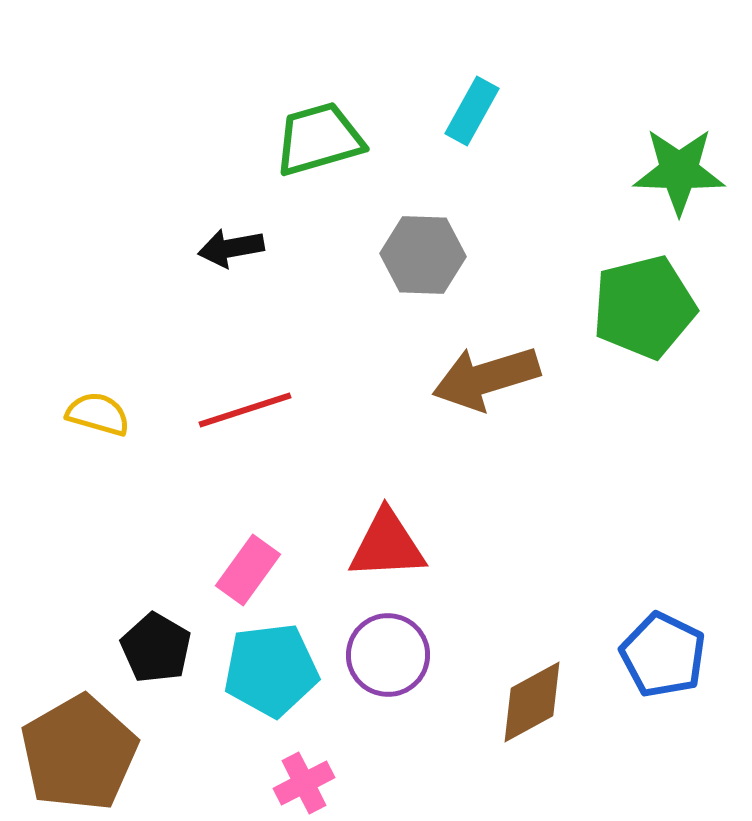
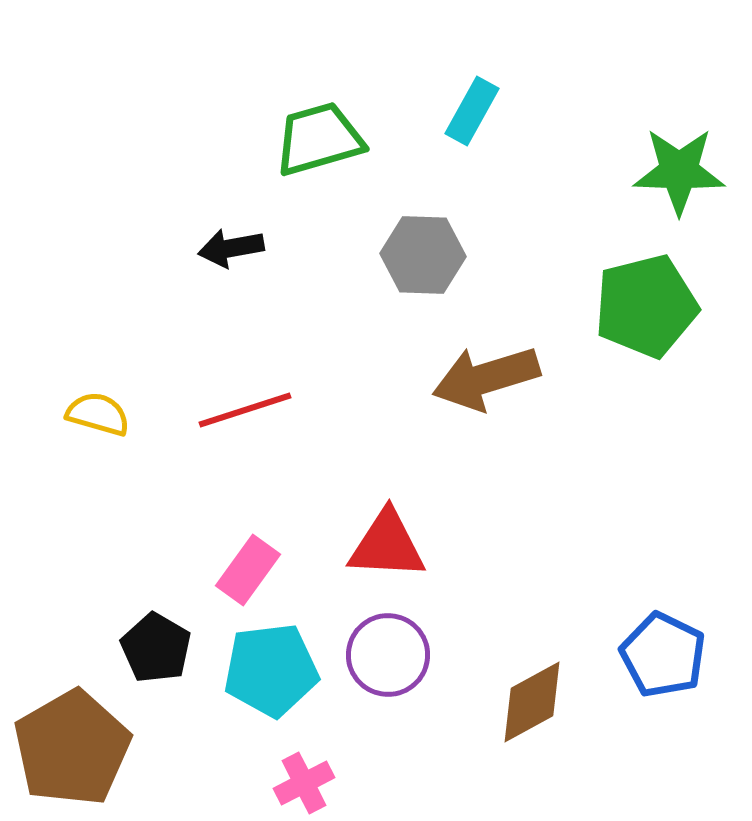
green pentagon: moved 2 px right, 1 px up
red triangle: rotated 6 degrees clockwise
brown pentagon: moved 7 px left, 5 px up
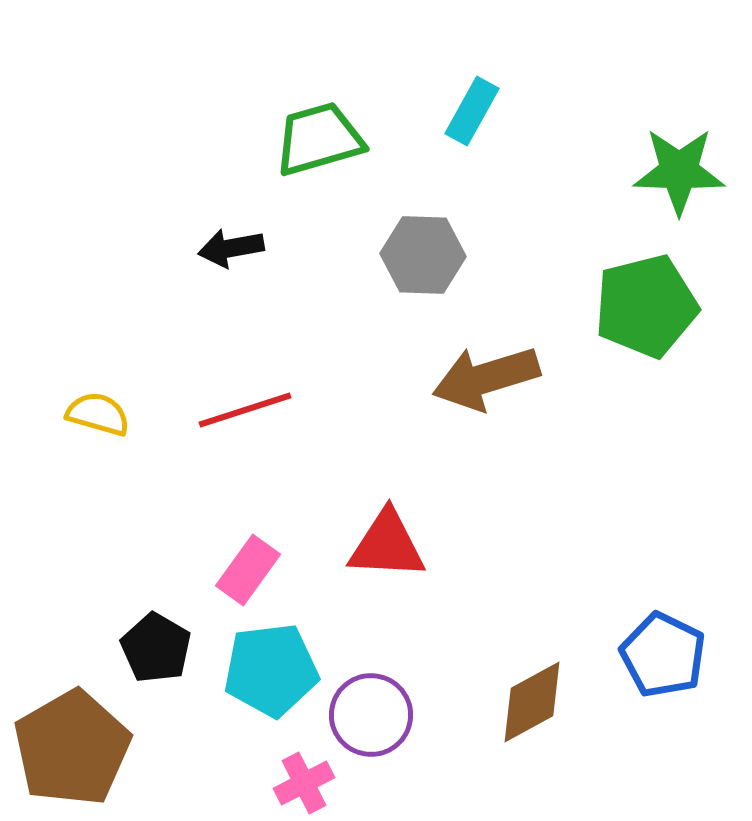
purple circle: moved 17 px left, 60 px down
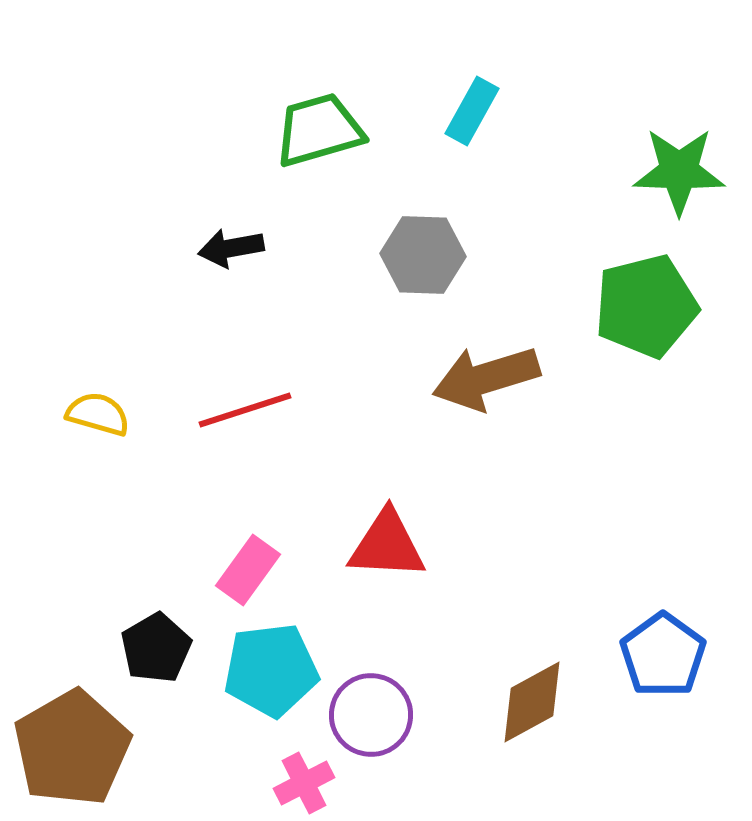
green trapezoid: moved 9 px up
black pentagon: rotated 12 degrees clockwise
blue pentagon: rotated 10 degrees clockwise
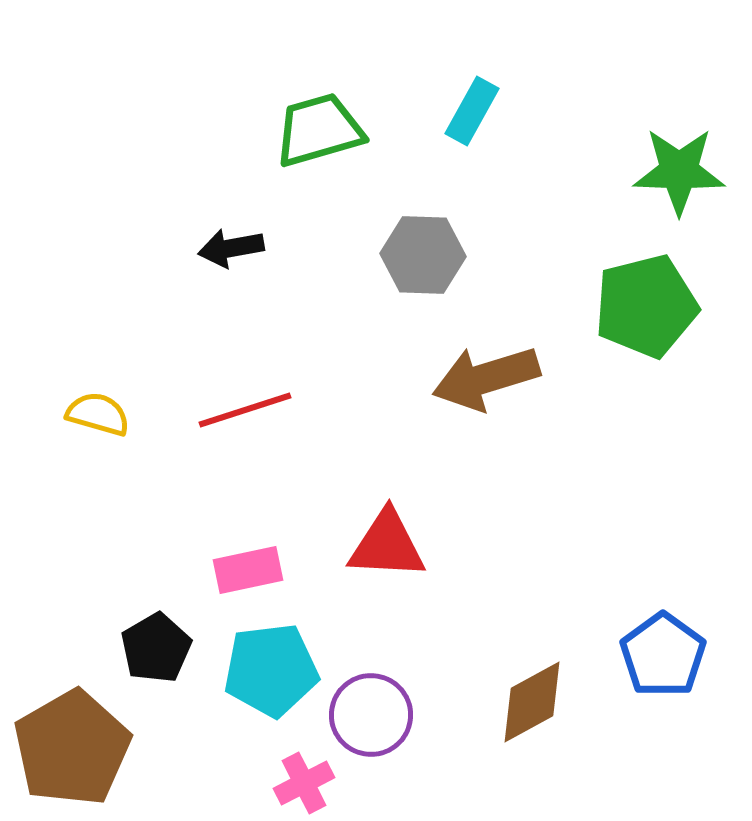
pink rectangle: rotated 42 degrees clockwise
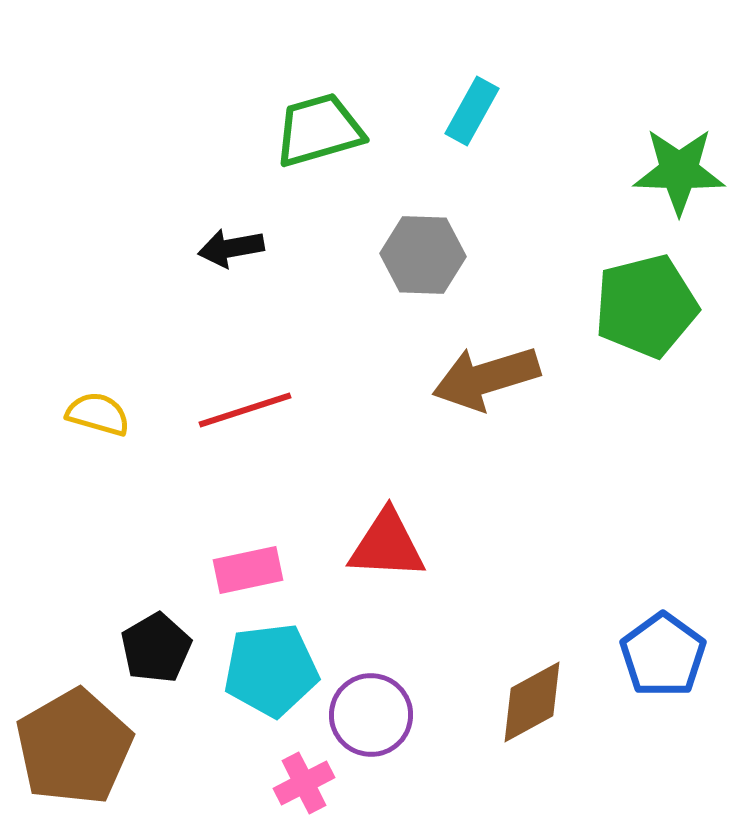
brown pentagon: moved 2 px right, 1 px up
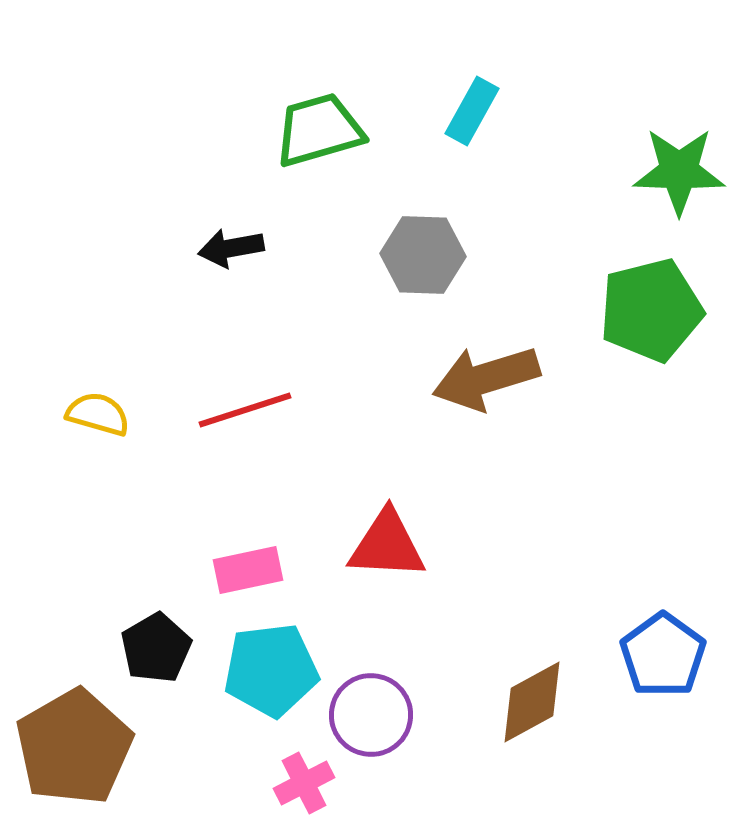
green pentagon: moved 5 px right, 4 px down
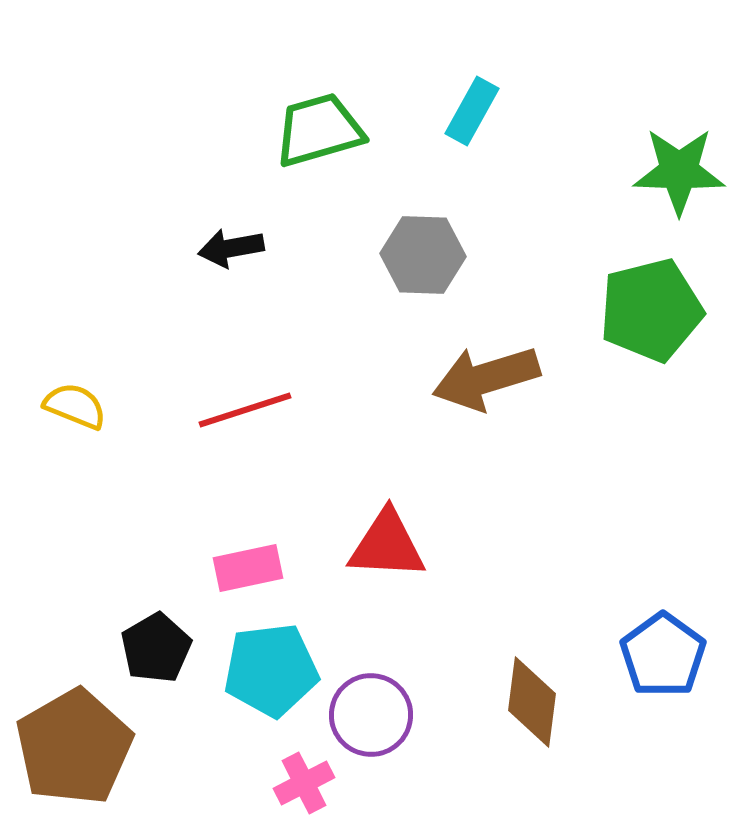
yellow semicircle: moved 23 px left, 8 px up; rotated 6 degrees clockwise
pink rectangle: moved 2 px up
brown diamond: rotated 54 degrees counterclockwise
